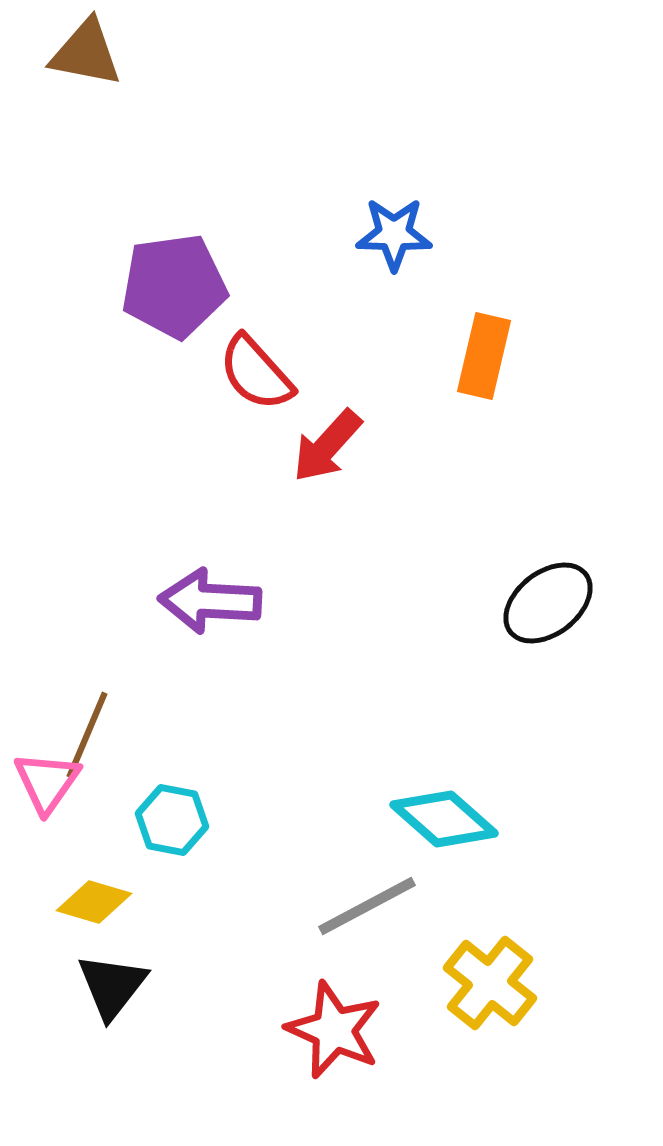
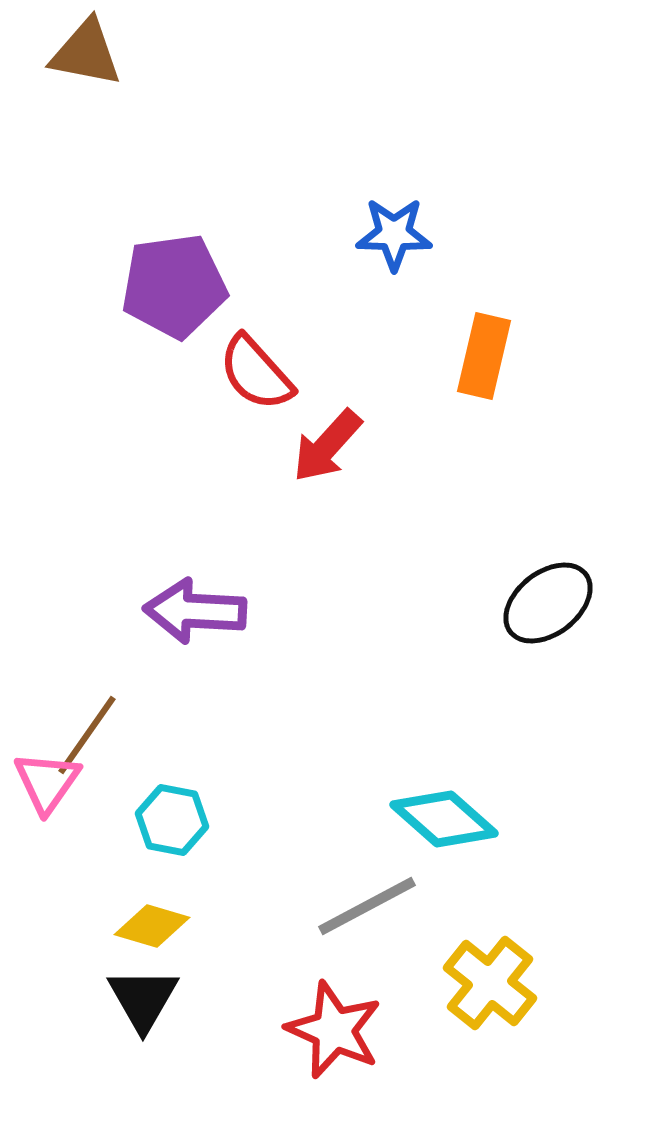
purple arrow: moved 15 px left, 10 px down
brown line: rotated 12 degrees clockwise
yellow diamond: moved 58 px right, 24 px down
black triangle: moved 31 px right, 13 px down; rotated 8 degrees counterclockwise
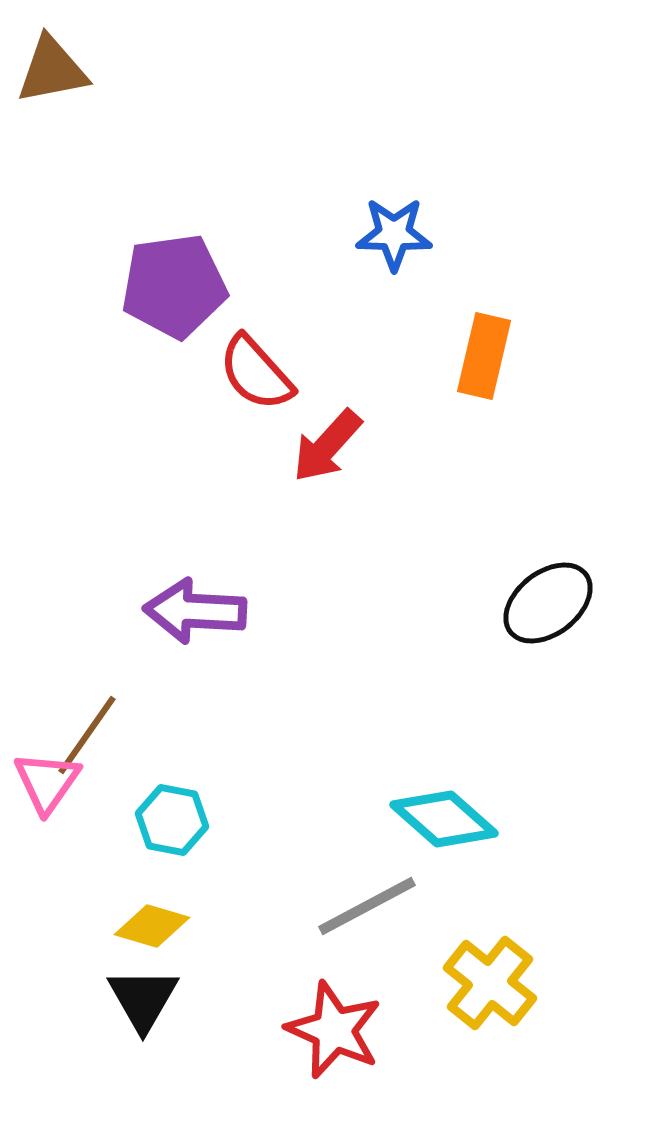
brown triangle: moved 34 px left, 17 px down; rotated 22 degrees counterclockwise
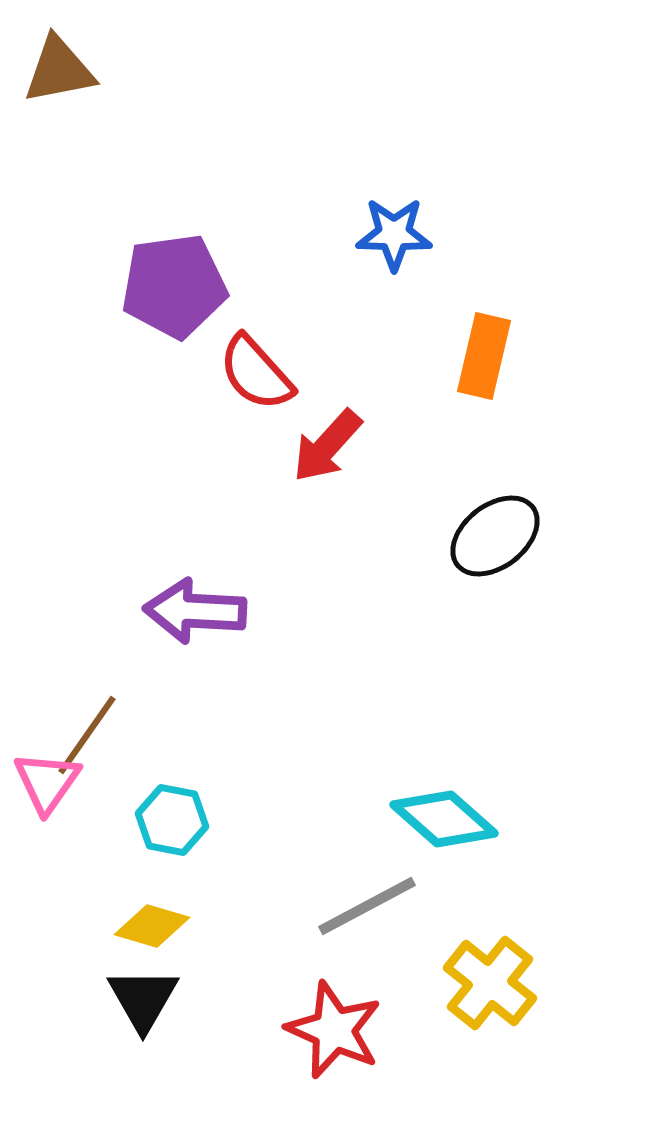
brown triangle: moved 7 px right
black ellipse: moved 53 px left, 67 px up
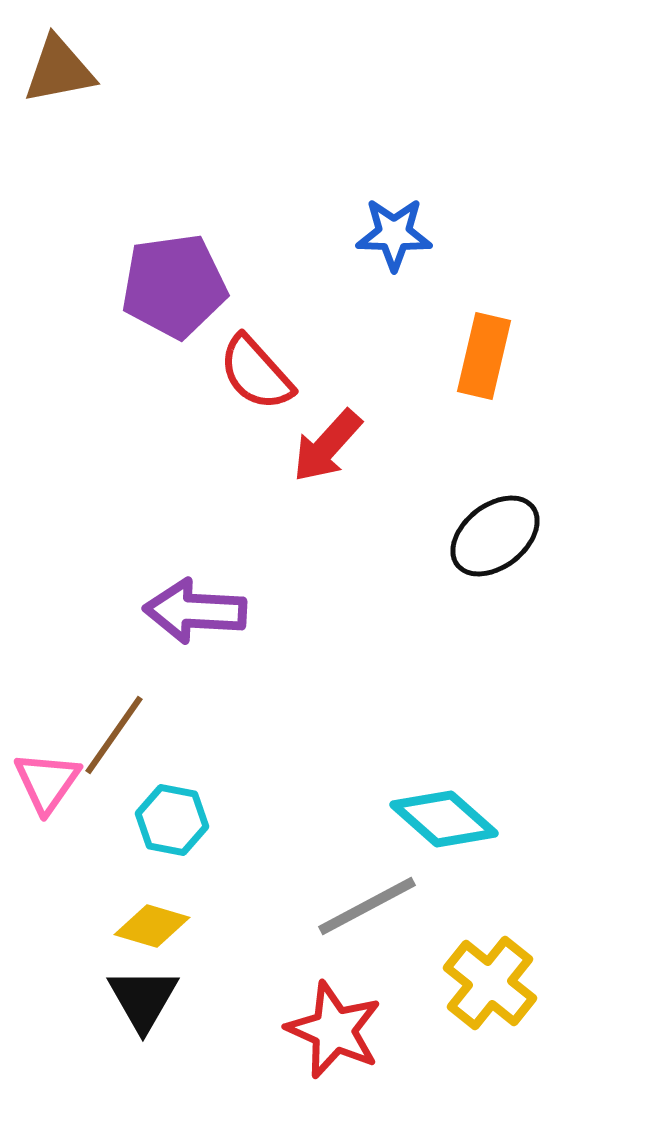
brown line: moved 27 px right
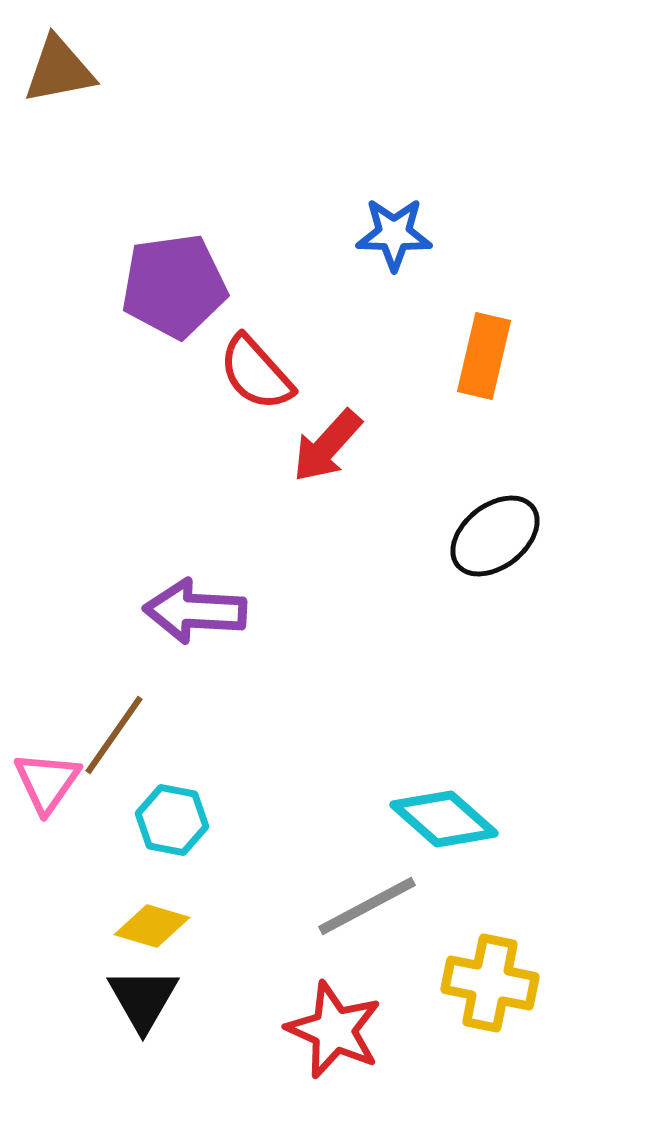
yellow cross: rotated 28 degrees counterclockwise
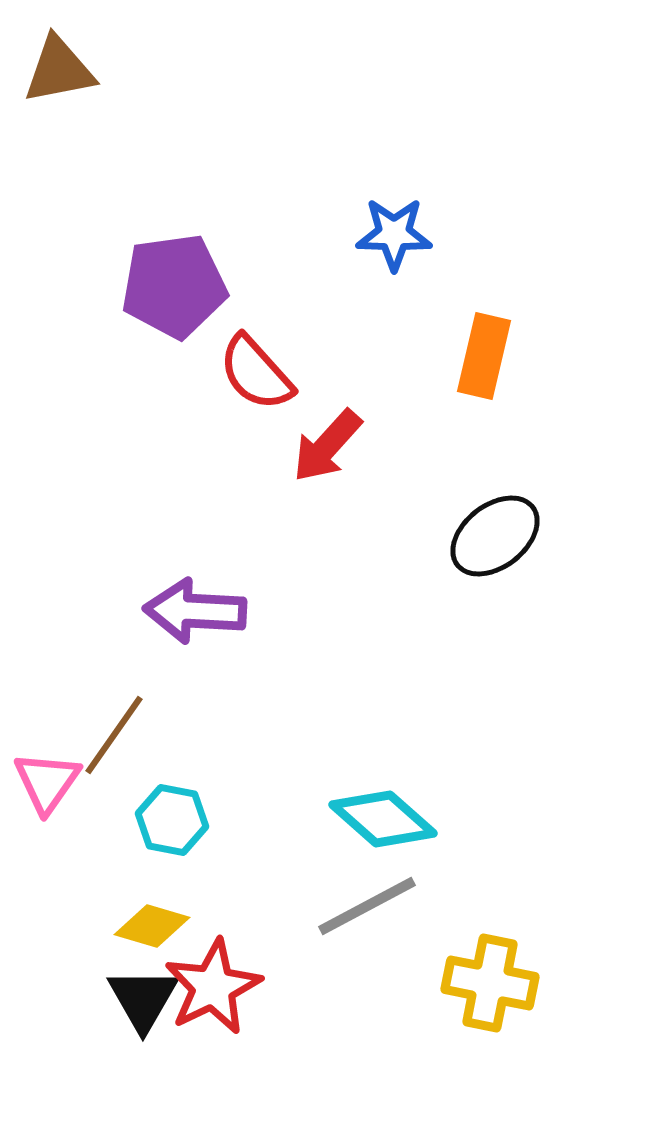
cyan diamond: moved 61 px left
red star: moved 121 px left, 43 px up; rotated 22 degrees clockwise
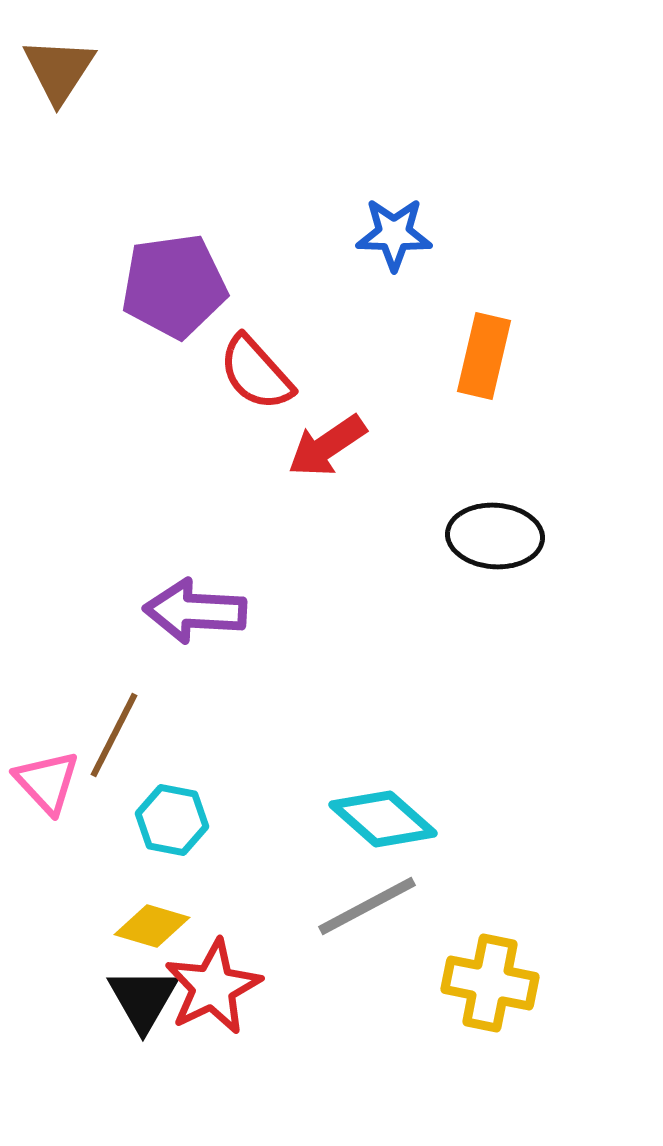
brown triangle: rotated 46 degrees counterclockwise
red arrow: rotated 14 degrees clockwise
black ellipse: rotated 42 degrees clockwise
brown line: rotated 8 degrees counterclockwise
pink triangle: rotated 18 degrees counterclockwise
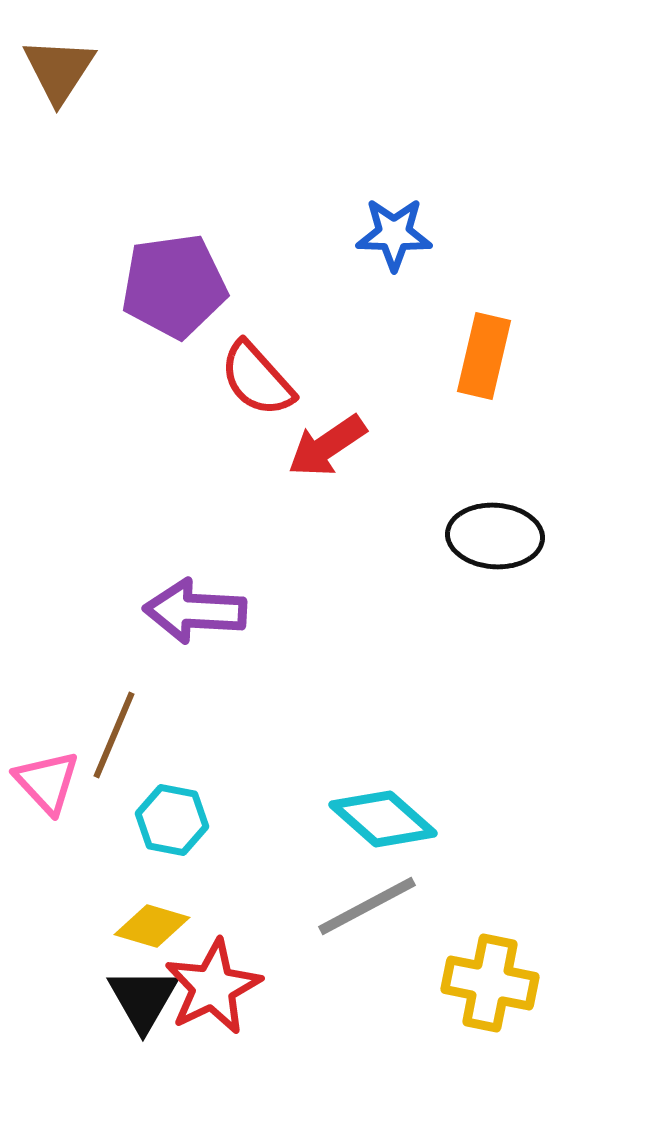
red semicircle: moved 1 px right, 6 px down
brown line: rotated 4 degrees counterclockwise
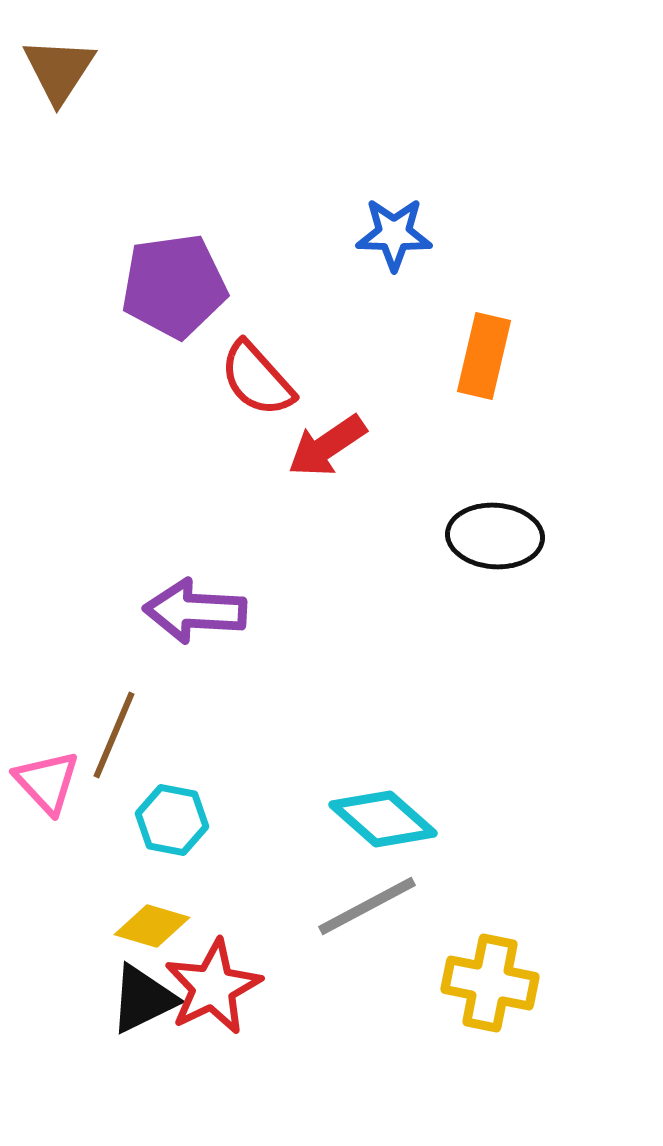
black triangle: rotated 34 degrees clockwise
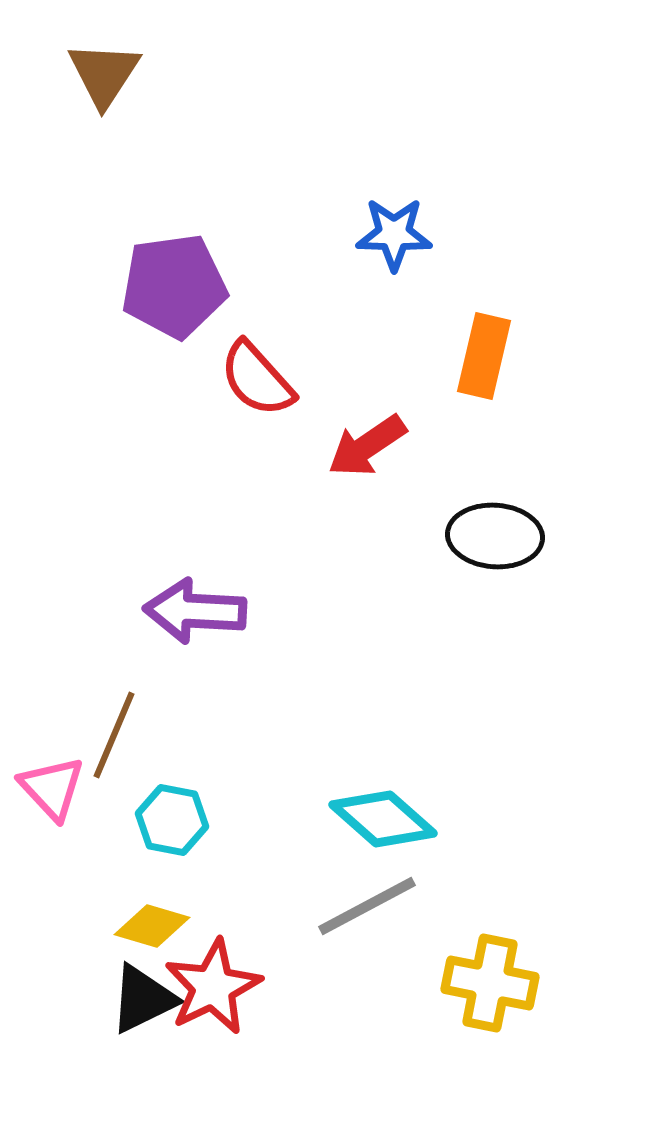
brown triangle: moved 45 px right, 4 px down
red arrow: moved 40 px right
pink triangle: moved 5 px right, 6 px down
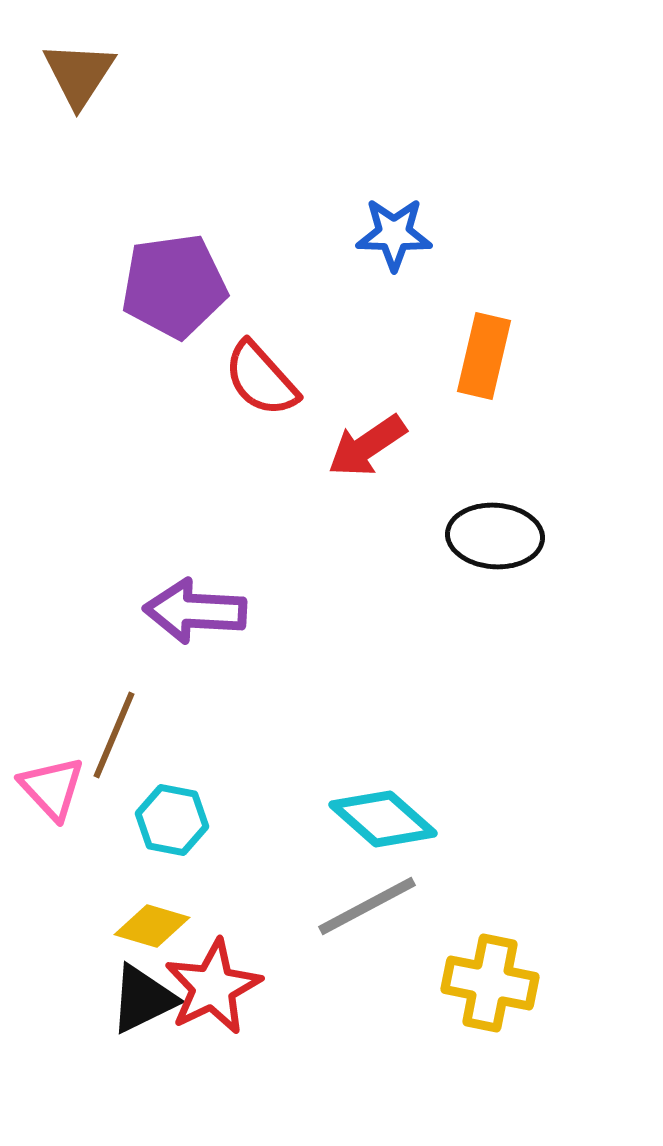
brown triangle: moved 25 px left
red semicircle: moved 4 px right
